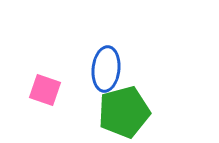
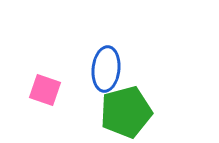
green pentagon: moved 2 px right
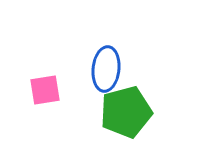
pink square: rotated 28 degrees counterclockwise
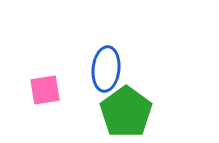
green pentagon: rotated 21 degrees counterclockwise
